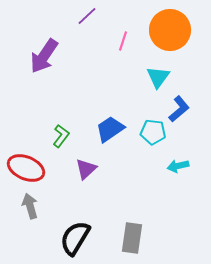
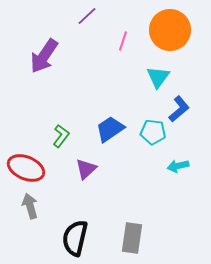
black semicircle: rotated 18 degrees counterclockwise
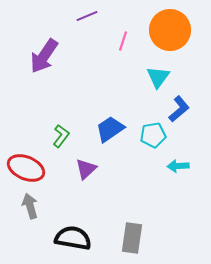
purple line: rotated 20 degrees clockwise
cyan pentagon: moved 3 px down; rotated 15 degrees counterclockwise
cyan arrow: rotated 10 degrees clockwise
black semicircle: moved 2 px left; rotated 87 degrees clockwise
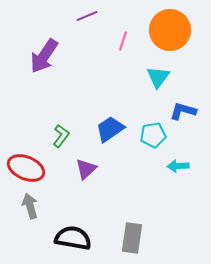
blue L-shape: moved 4 px right, 2 px down; rotated 124 degrees counterclockwise
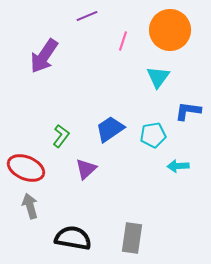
blue L-shape: moved 5 px right; rotated 8 degrees counterclockwise
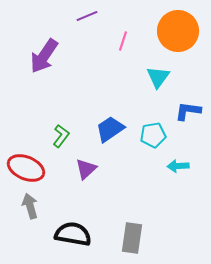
orange circle: moved 8 px right, 1 px down
black semicircle: moved 4 px up
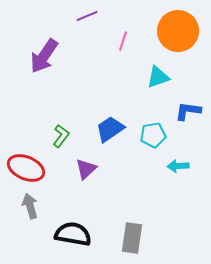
cyan triangle: rotated 35 degrees clockwise
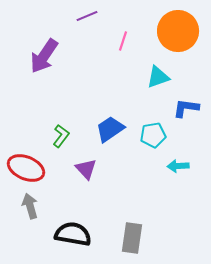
blue L-shape: moved 2 px left, 3 px up
purple triangle: rotated 30 degrees counterclockwise
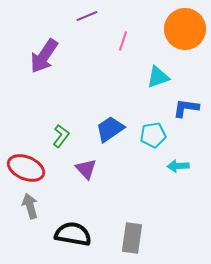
orange circle: moved 7 px right, 2 px up
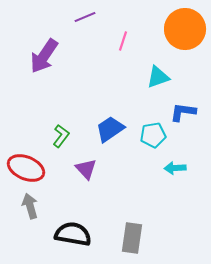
purple line: moved 2 px left, 1 px down
blue L-shape: moved 3 px left, 4 px down
cyan arrow: moved 3 px left, 2 px down
